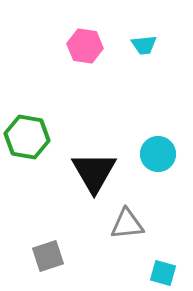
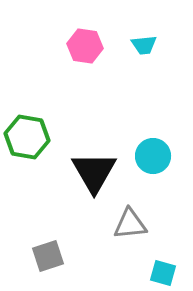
cyan circle: moved 5 px left, 2 px down
gray triangle: moved 3 px right
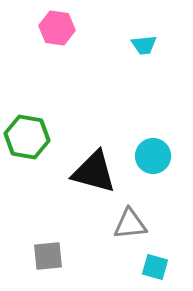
pink hexagon: moved 28 px left, 18 px up
black triangle: rotated 45 degrees counterclockwise
gray square: rotated 12 degrees clockwise
cyan square: moved 8 px left, 6 px up
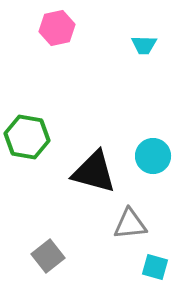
pink hexagon: rotated 20 degrees counterclockwise
cyan trapezoid: rotated 8 degrees clockwise
gray square: rotated 32 degrees counterclockwise
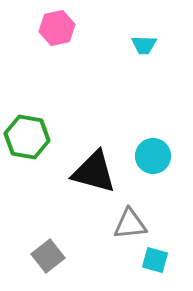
cyan square: moved 7 px up
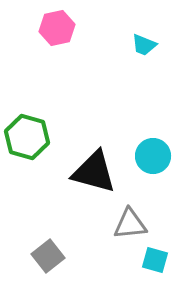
cyan trapezoid: rotated 20 degrees clockwise
green hexagon: rotated 6 degrees clockwise
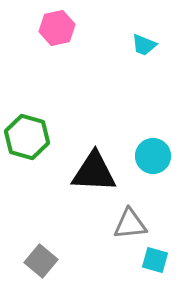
black triangle: rotated 12 degrees counterclockwise
gray square: moved 7 px left, 5 px down; rotated 12 degrees counterclockwise
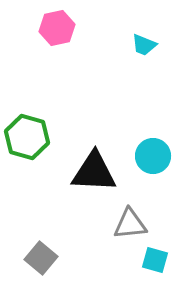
gray square: moved 3 px up
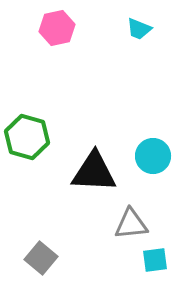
cyan trapezoid: moved 5 px left, 16 px up
gray triangle: moved 1 px right
cyan square: rotated 24 degrees counterclockwise
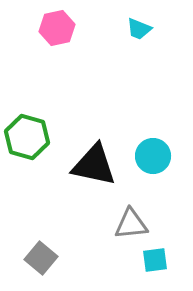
black triangle: moved 7 px up; rotated 9 degrees clockwise
